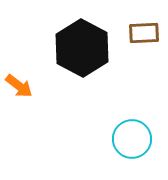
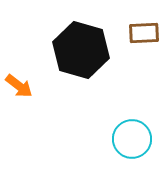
black hexagon: moved 1 px left, 2 px down; rotated 12 degrees counterclockwise
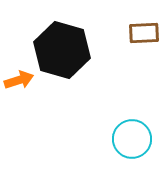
black hexagon: moved 19 px left
orange arrow: moved 6 px up; rotated 56 degrees counterclockwise
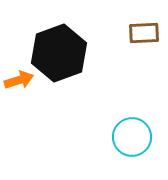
black hexagon: moved 3 px left, 3 px down; rotated 24 degrees clockwise
cyan circle: moved 2 px up
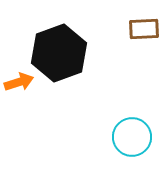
brown rectangle: moved 4 px up
orange arrow: moved 2 px down
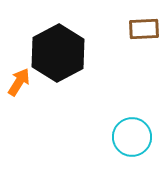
black hexagon: moved 1 px left; rotated 8 degrees counterclockwise
orange arrow: rotated 40 degrees counterclockwise
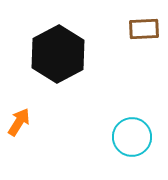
black hexagon: moved 1 px down
orange arrow: moved 40 px down
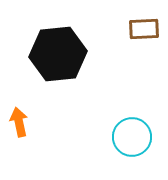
black hexagon: rotated 22 degrees clockwise
orange arrow: rotated 44 degrees counterclockwise
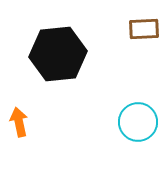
cyan circle: moved 6 px right, 15 px up
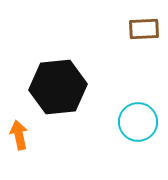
black hexagon: moved 33 px down
orange arrow: moved 13 px down
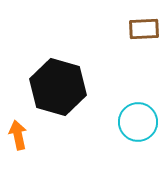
black hexagon: rotated 22 degrees clockwise
orange arrow: moved 1 px left
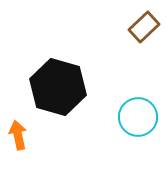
brown rectangle: moved 2 px up; rotated 40 degrees counterclockwise
cyan circle: moved 5 px up
